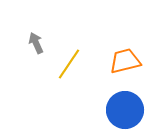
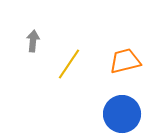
gray arrow: moved 3 px left, 2 px up; rotated 30 degrees clockwise
blue circle: moved 3 px left, 4 px down
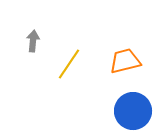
blue circle: moved 11 px right, 3 px up
